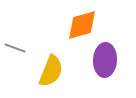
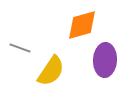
gray line: moved 5 px right
yellow semicircle: rotated 12 degrees clockwise
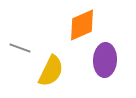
orange diamond: rotated 8 degrees counterclockwise
yellow semicircle: rotated 8 degrees counterclockwise
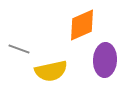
gray line: moved 1 px left, 1 px down
yellow semicircle: rotated 52 degrees clockwise
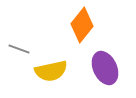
orange diamond: rotated 28 degrees counterclockwise
purple ellipse: moved 8 px down; rotated 28 degrees counterclockwise
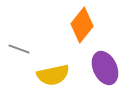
yellow semicircle: moved 2 px right, 4 px down
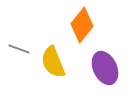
yellow semicircle: moved 13 px up; rotated 80 degrees clockwise
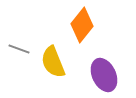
purple ellipse: moved 1 px left, 7 px down
